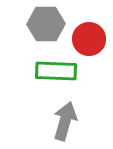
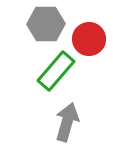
green rectangle: rotated 51 degrees counterclockwise
gray arrow: moved 2 px right, 1 px down
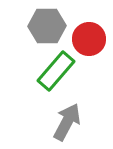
gray hexagon: moved 1 px right, 2 px down
gray arrow: rotated 12 degrees clockwise
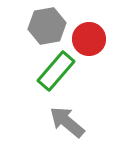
gray hexagon: rotated 9 degrees counterclockwise
gray arrow: rotated 78 degrees counterclockwise
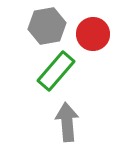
red circle: moved 4 px right, 5 px up
gray arrow: rotated 45 degrees clockwise
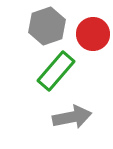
gray hexagon: rotated 9 degrees counterclockwise
gray arrow: moved 5 px right, 5 px up; rotated 84 degrees clockwise
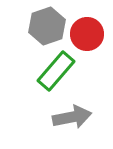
red circle: moved 6 px left
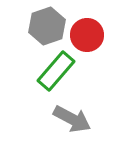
red circle: moved 1 px down
gray arrow: moved 2 px down; rotated 39 degrees clockwise
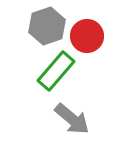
red circle: moved 1 px down
gray arrow: rotated 12 degrees clockwise
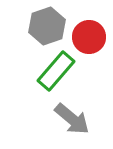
red circle: moved 2 px right, 1 px down
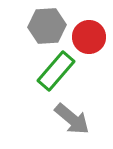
gray hexagon: rotated 15 degrees clockwise
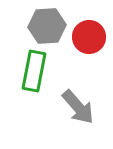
green rectangle: moved 22 px left; rotated 30 degrees counterclockwise
gray arrow: moved 6 px right, 12 px up; rotated 9 degrees clockwise
